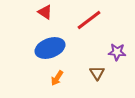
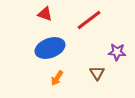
red triangle: moved 2 px down; rotated 14 degrees counterclockwise
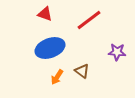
brown triangle: moved 15 px left, 2 px up; rotated 21 degrees counterclockwise
orange arrow: moved 1 px up
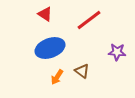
red triangle: rotated 14 degrees clockwise
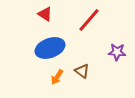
red line: rotated 12 degrees counterclockwise
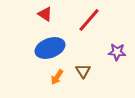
brown triangle: moved 1 px right; rotated 21 degrees clockwise
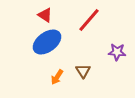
red triangle: moved 1 px down
blue ellipse: moved 3 px left, 6 px up; rotated 16 degrees counterclockwise
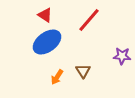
purple star: moved 5 px right, 4 px down
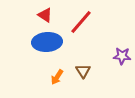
red line: moved 8 px left, 2 px down
blue ellipse: rotated 32 degrees clockwise
